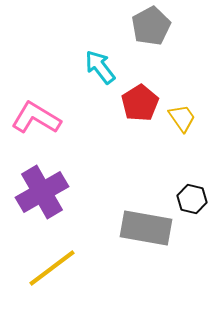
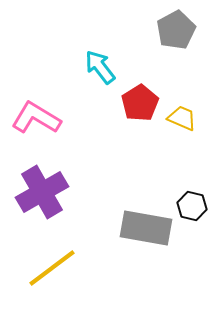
gray pentagon: moved 25 px right, 4 px down
yellow trapezoid: rotated 32 degrees counterclockwise
black hexagon: moved 7 px down
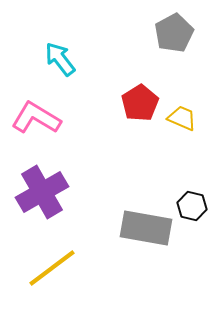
gray pentagon: moved 2 px left, 3 px down
cyan arrow: moved 40 px left, 8 px up
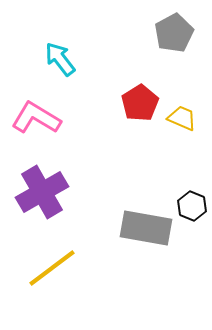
black hexagon: rotated 8 degrees clockwise
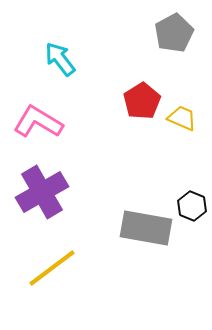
red pentagon: moved 2 px right, 2 px up
pink L-shape: moved 2 px right, 4 px down
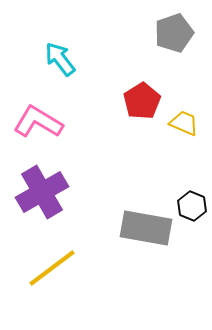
gray pentagon: rotated 9 degrees clockwise
yellow trapezoid: moved 2 px right, 5 px down
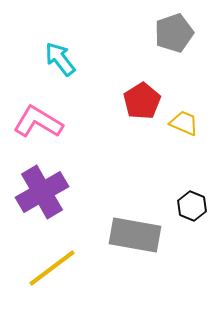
gray rectangle: moved 11 px left, 7 px down
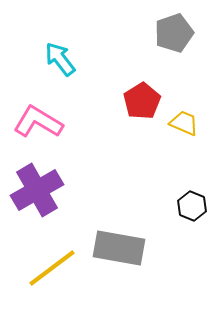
purple cross: moved 5 px left, 2 px up
gray rectangle: moved 16 px left, 13 px down
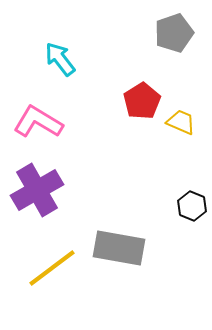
yellow trapezoid: moved 3 px left, 1 px up
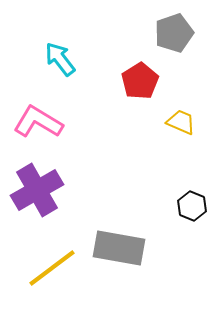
red pentagon: moved 2 px left, 20 px up
